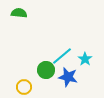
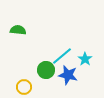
green semicircle: moved 1 px left, 17 px down
blue star: moved 2 px up
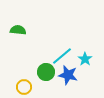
green circle: moved 2 px down
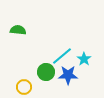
cyan star: moved 1 px left
blue star: rotated 12 degrees counterclockwise
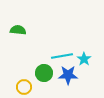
cyan line: rotated 30 degrees clockwise
green circle: moved 2 px left, 1 px down
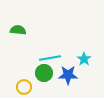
cyan line: moved 12 px left, 2 px down
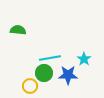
yellow circle: moved 6 px right, 1 px up
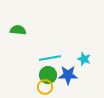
cyan star: rotated 16 degrees counterclockwise
green circle: moved 4 px right, 2 px down
yellow circle: moved 15 px right, 1 px down
